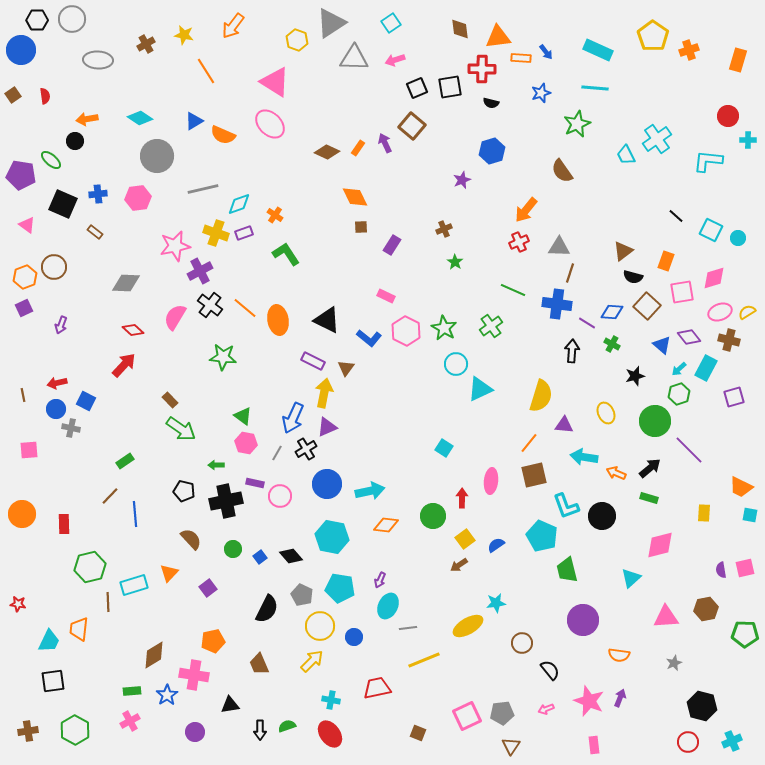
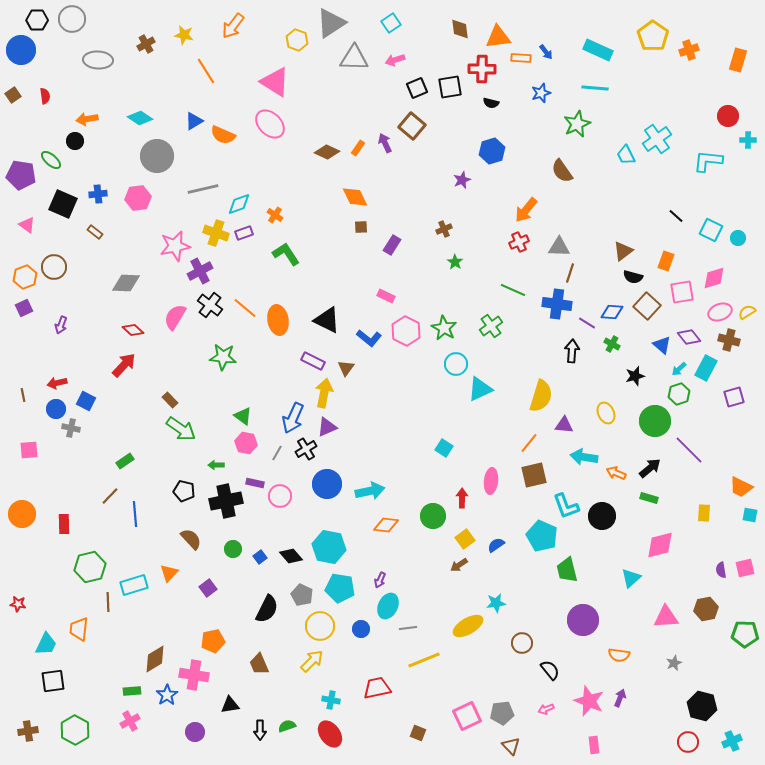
cyan hexagon at (332, 537): moved 3 px left, 10 px down
blue circle at (354, 637): moved 7 px right, 8 px up
cyan trapezoid at (49, 641): moved 3 px left, 3 px down
brown diamond at (154, 655): moved 1 px right, 4 px down
brown triangle at (511, 746): rotated 18 degrees counterclockwise
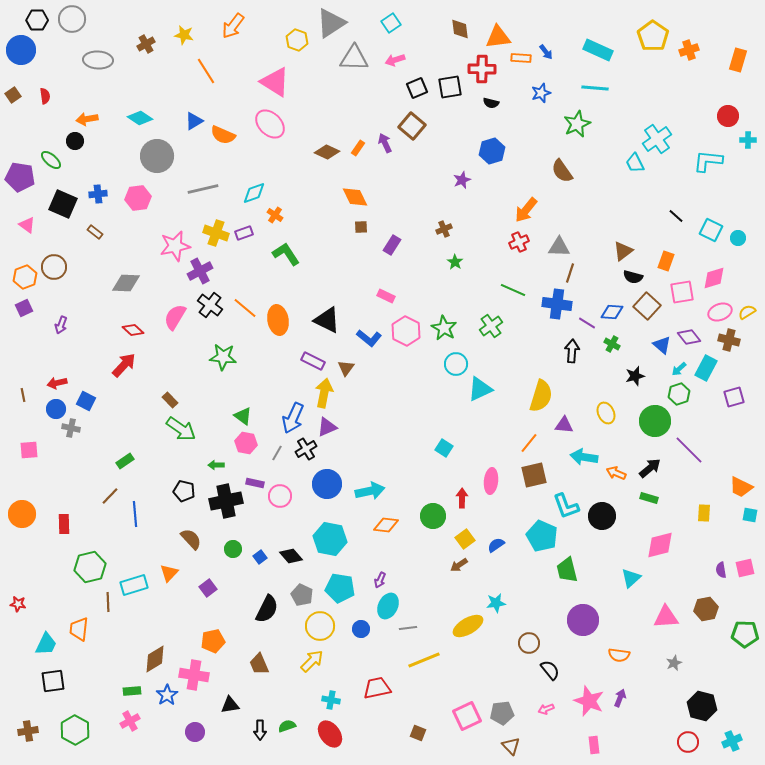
cyan trapezoid at (626, 155): moved 9 px right, 8 px down
purple pentagon at (21, 175): moved 1 px left, 2 px down
cyan diamond at (239, 204): moved 15 px right, 11 px up
cyan hexagon at (329, 547): moved 1 px right, 8 px up
brown circle at (522, 643): moved 7 px right
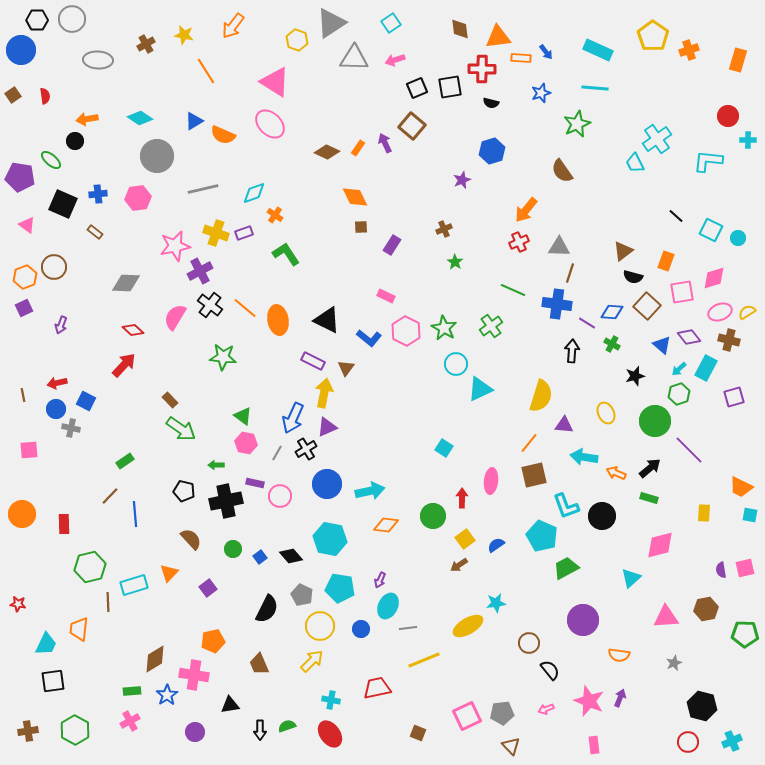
green trapezoid at (567, 570): moved 1 px left, 2 px up; rotated 76 degrees clockwise
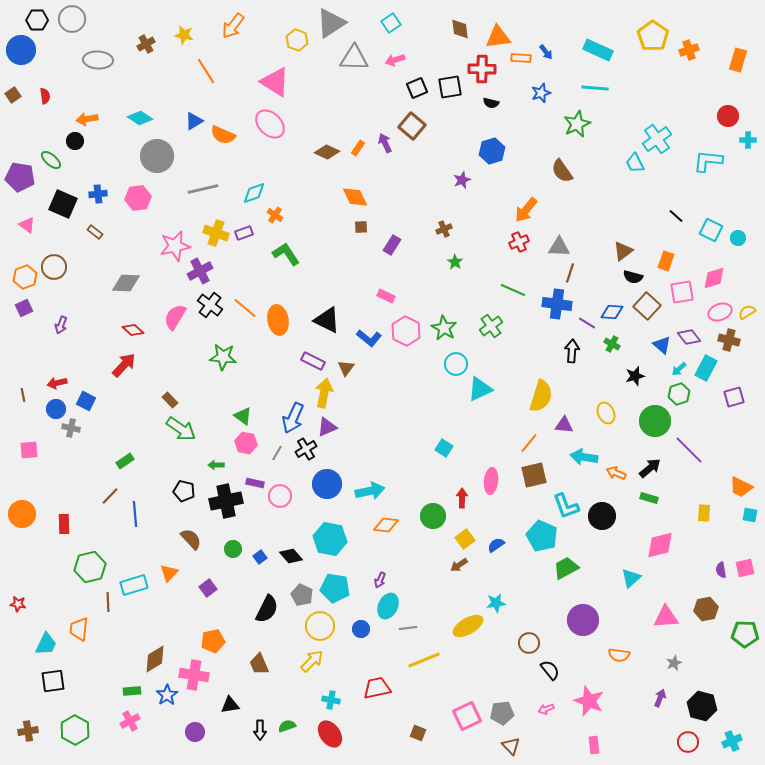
cyan pentagon at (340, 588): moved 5 px left
purple arrow at (620, 698): moved 40 px right
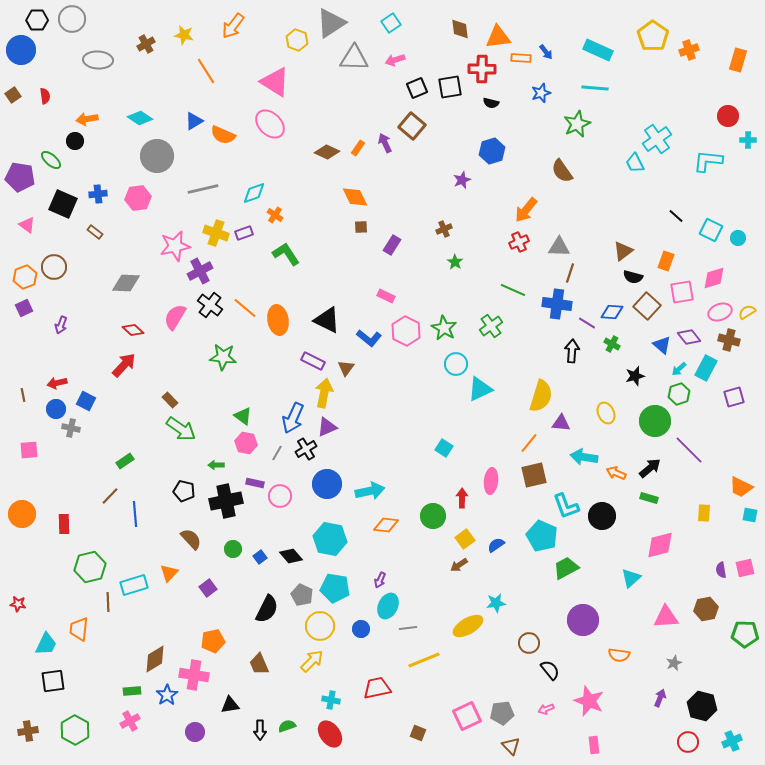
purple triangle at (564, 425): moved 3 px left, 2 px up
